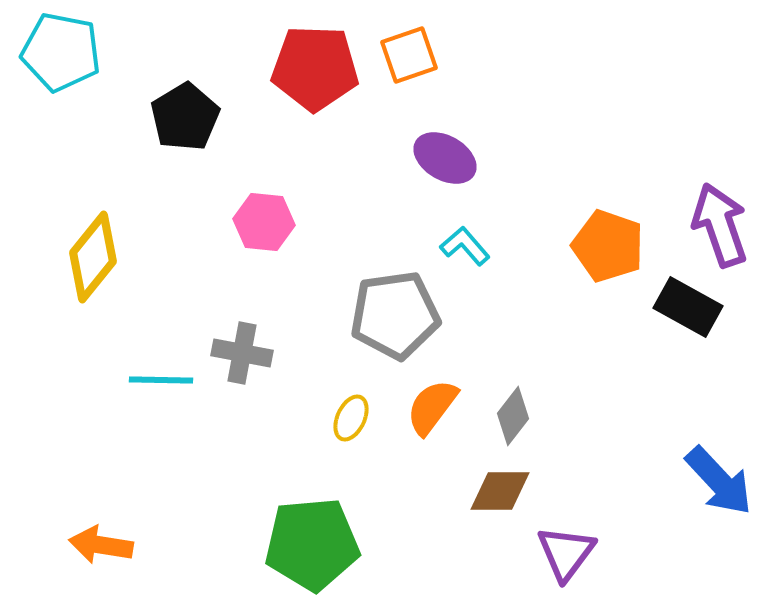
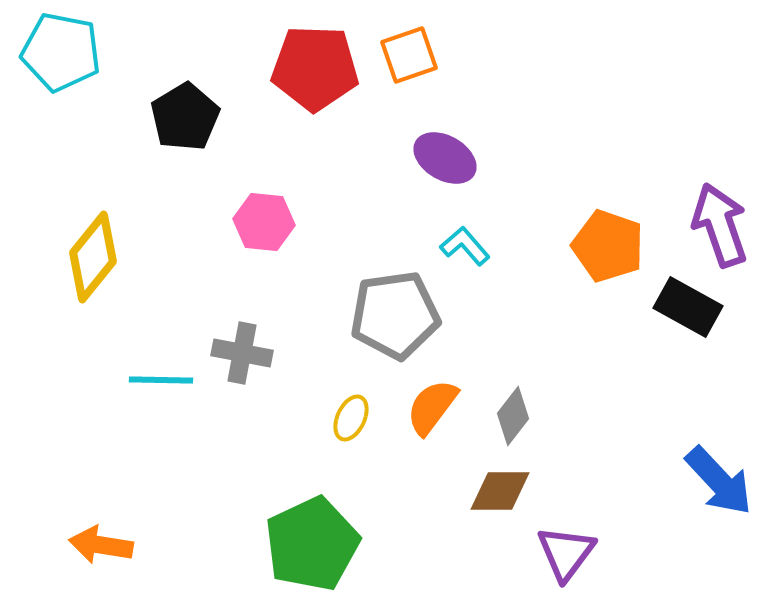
green pentagon: rotated 20 degrees counterclockwise
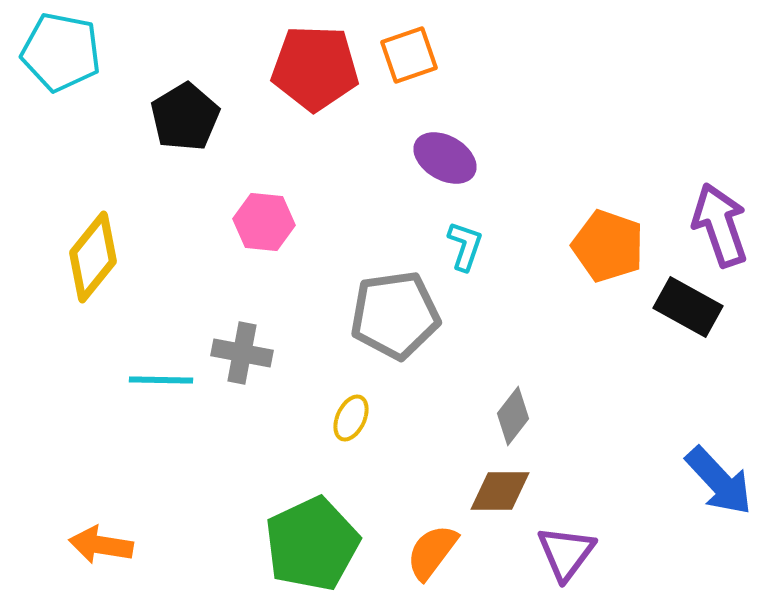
cyan L-shape: rotated 60 degrees clockwise
orange semicircle: moved 145 px down
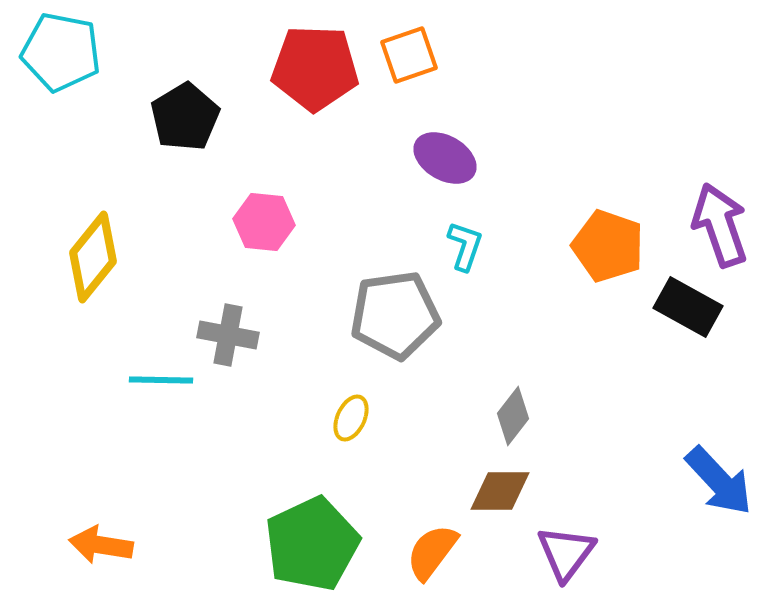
gray cross: moved 14 px left, 18 px up
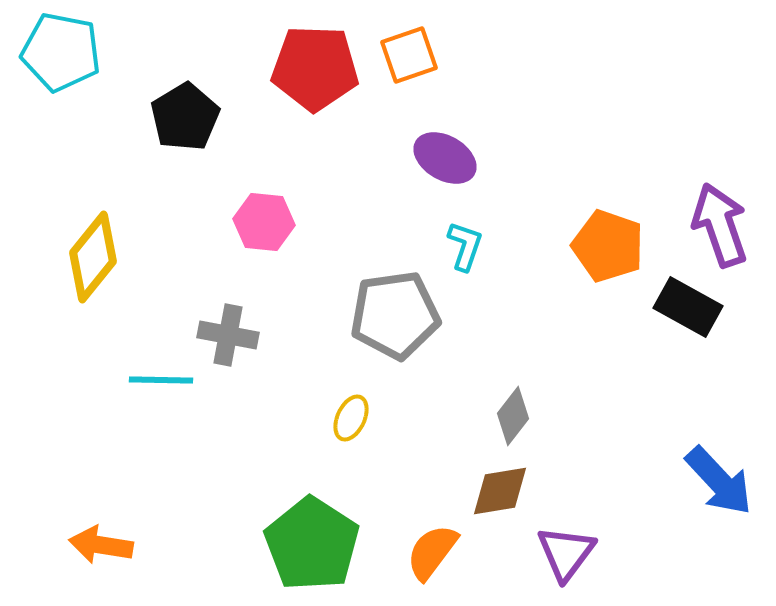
brown diamond: rotated 10 degrees counterclockwise
green pentagon: rotated 14 degrees counterclockwise
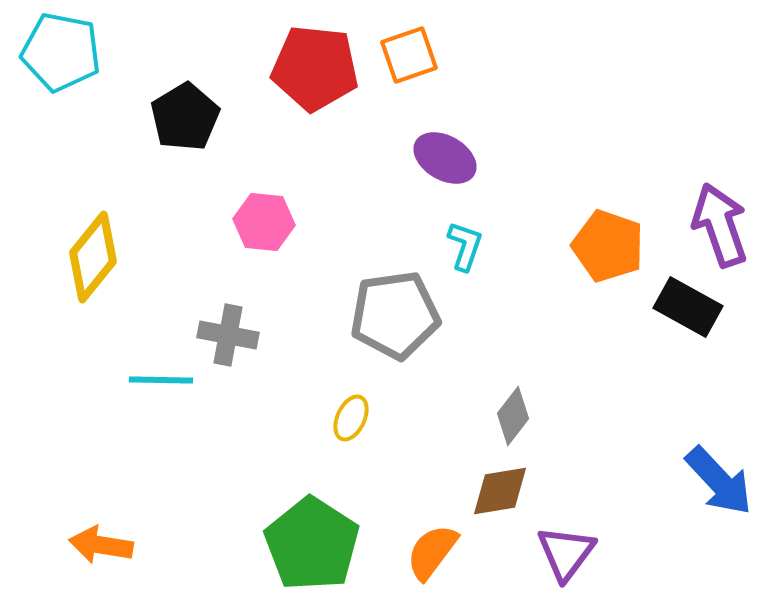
red pentagon: rotated 4 degrees clockwise
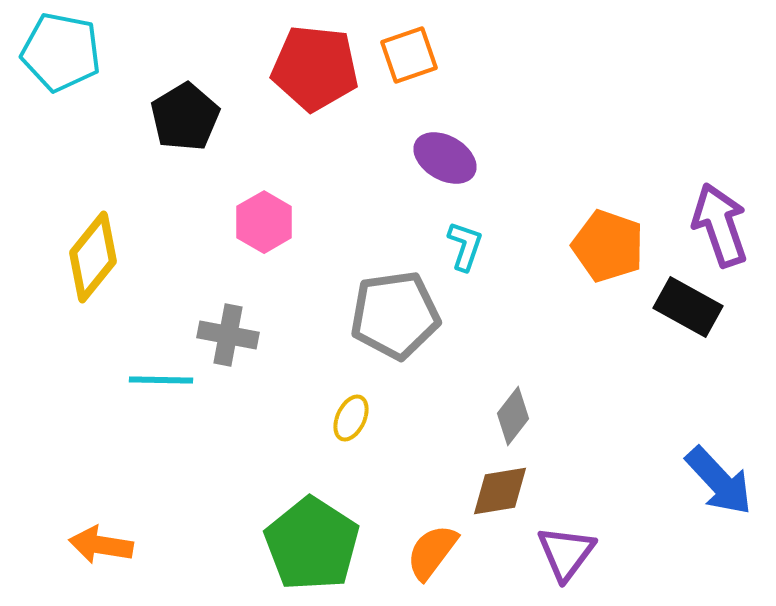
pink hexagon: rotated 24 degrees clockwise
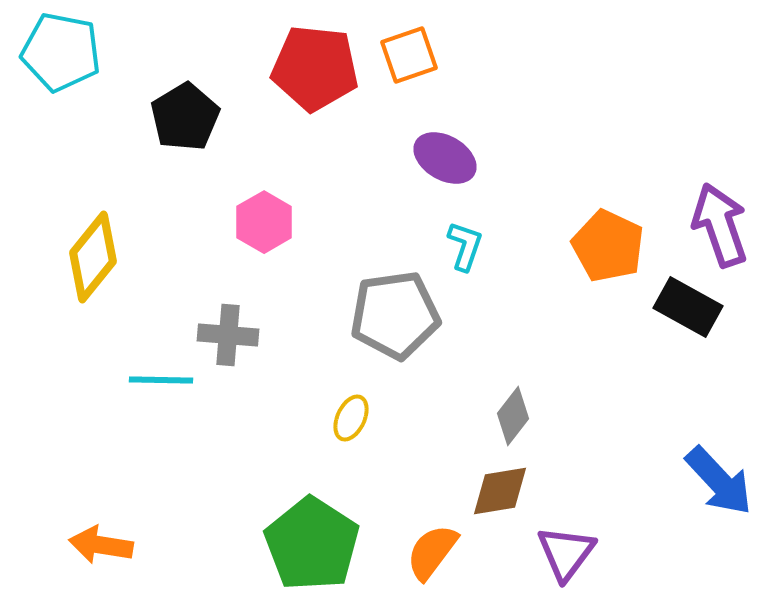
orange pentagon: rotated 6 degrees clockwise
gray cross: rotated 6 degrees counterclockwise
